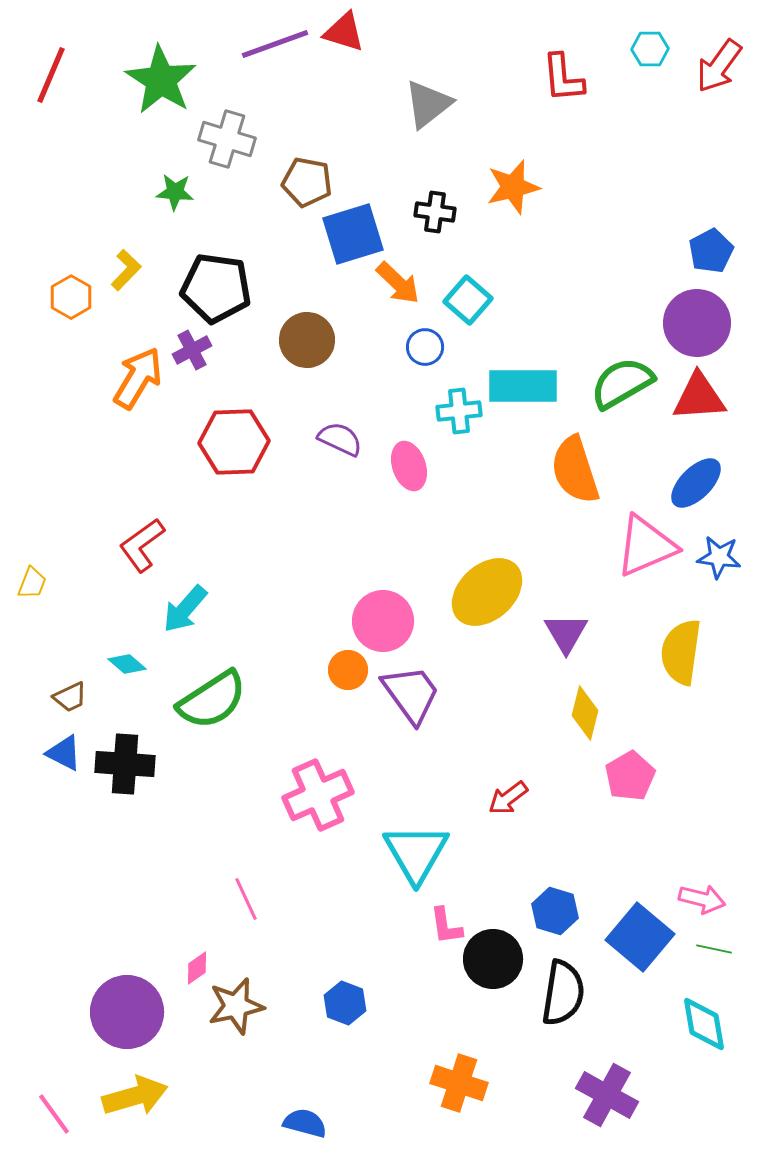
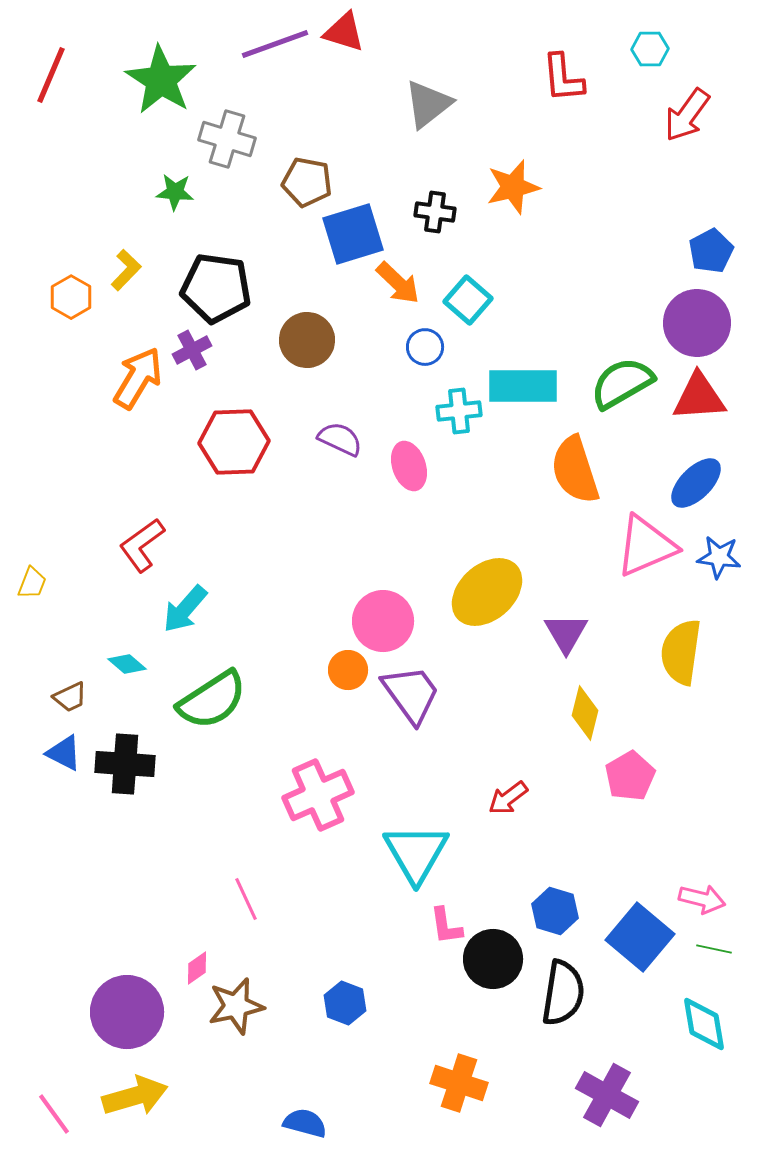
red arrow at (719, 66): moved 32 px left, 49 px down
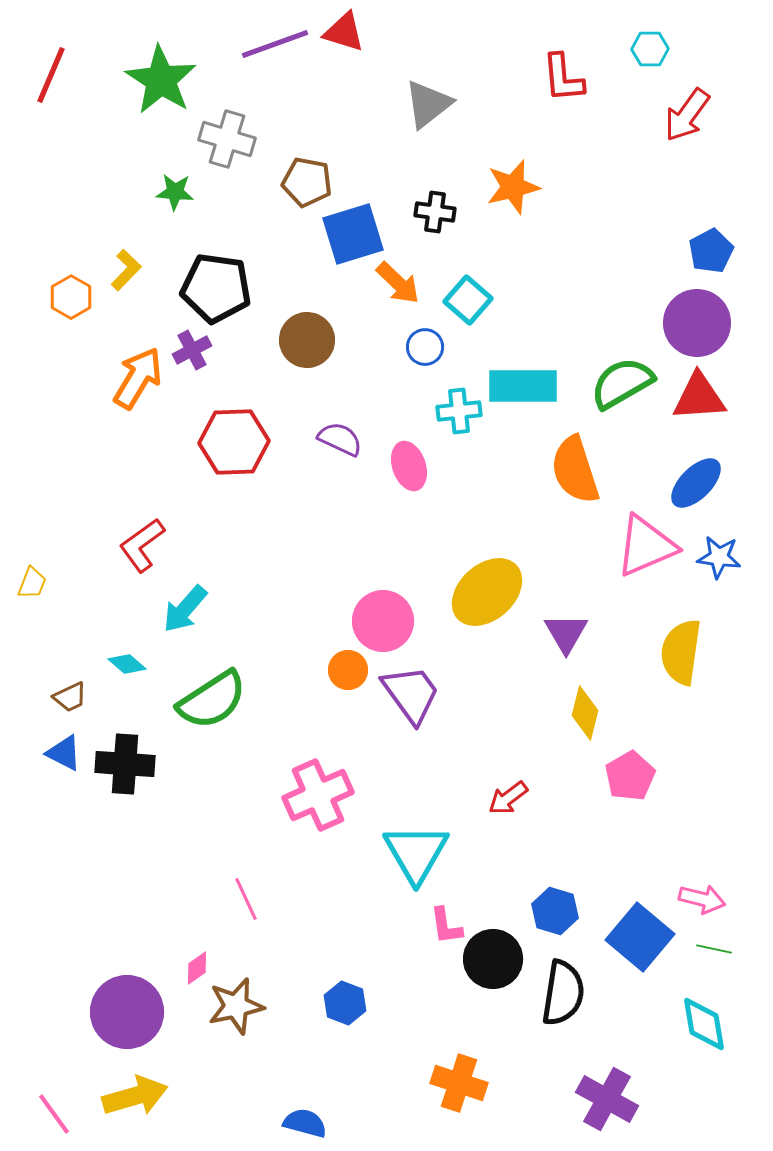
purple cross at (607, 1095): moved 4 px down
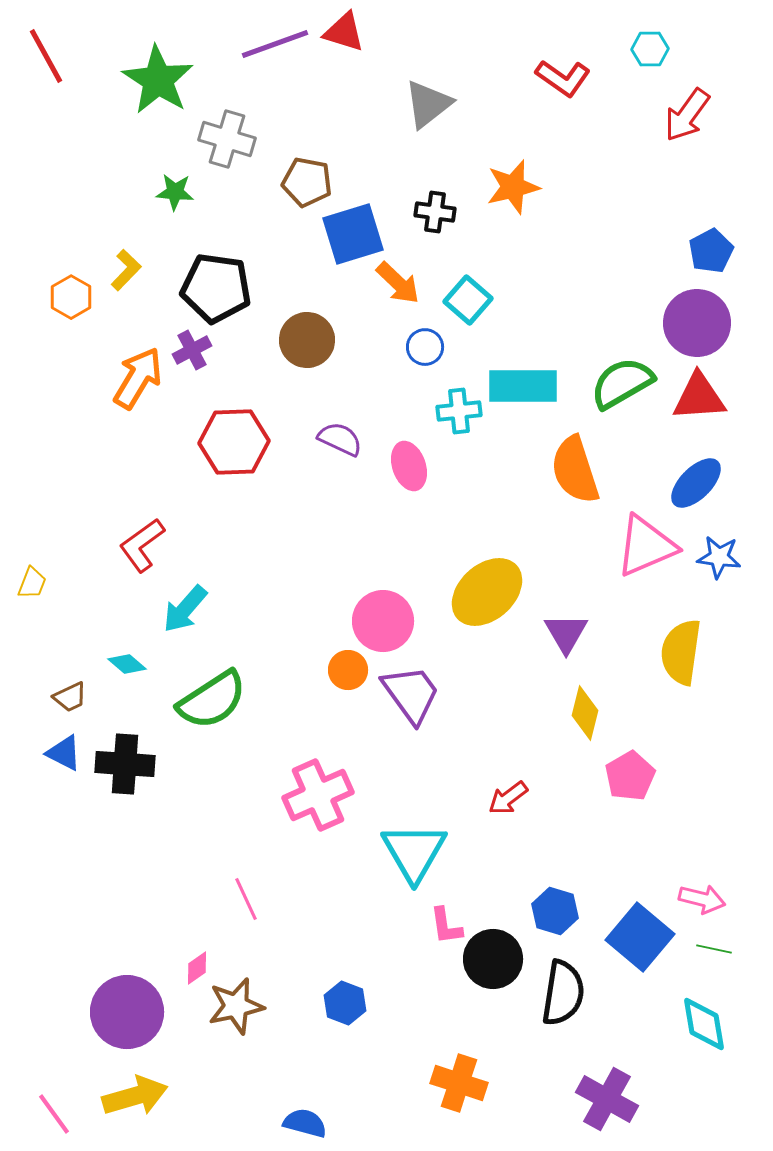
red line at (51, 75): moved 5 px left, 19 px up; rotated 52 degrees counterclockwise
red L-shape at (563, 78): rotated 50 degrees counterclockwise
green star at (161, 80): moved 3 px left
cyan triangle at (416, 853): moved 2 px left, 1 px up
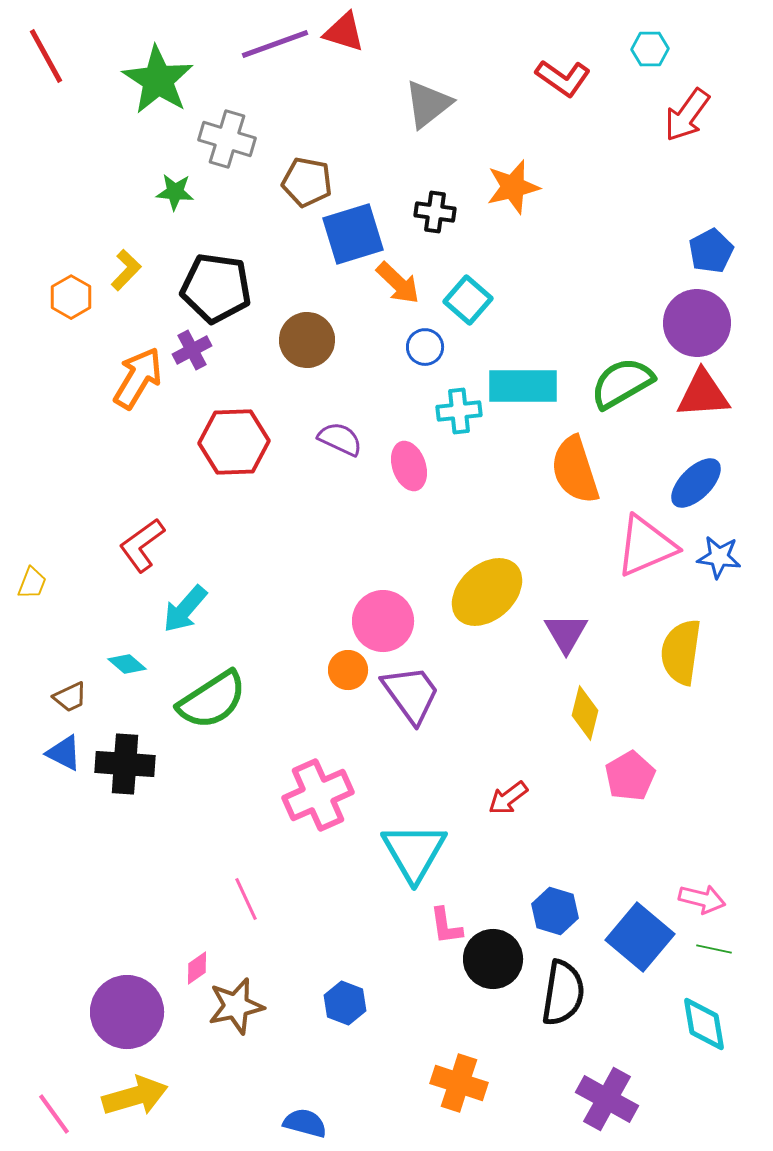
red triangle at (699, 397): moved 4 px right, 3 px up
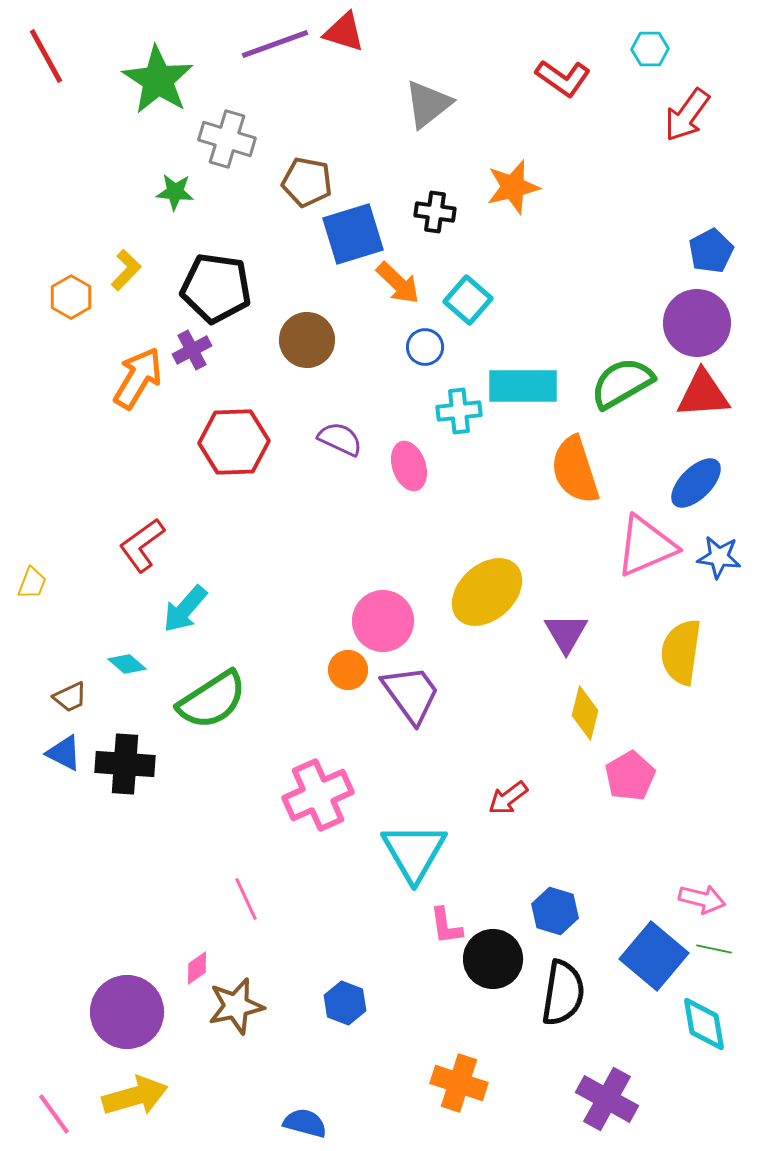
blue square at (640, 937): moved 14 px right, 19 px down
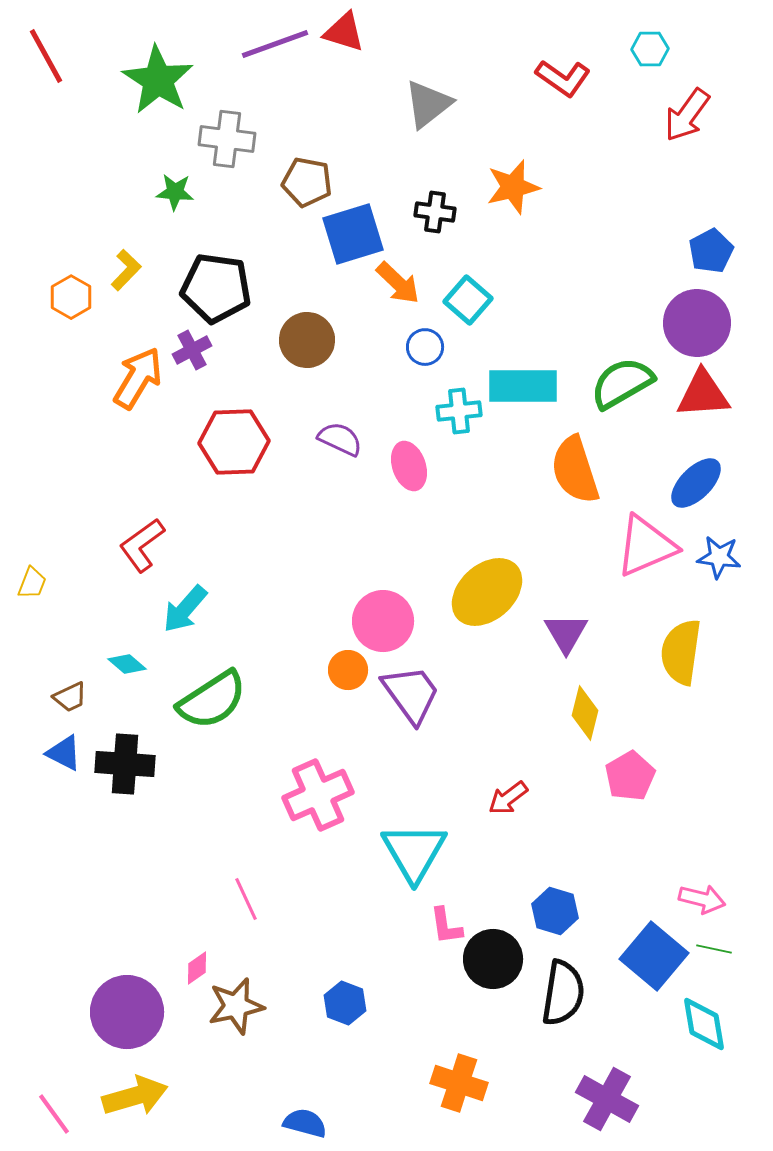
gray cross at (227, 139): rotated 10 degrees counterclockwise
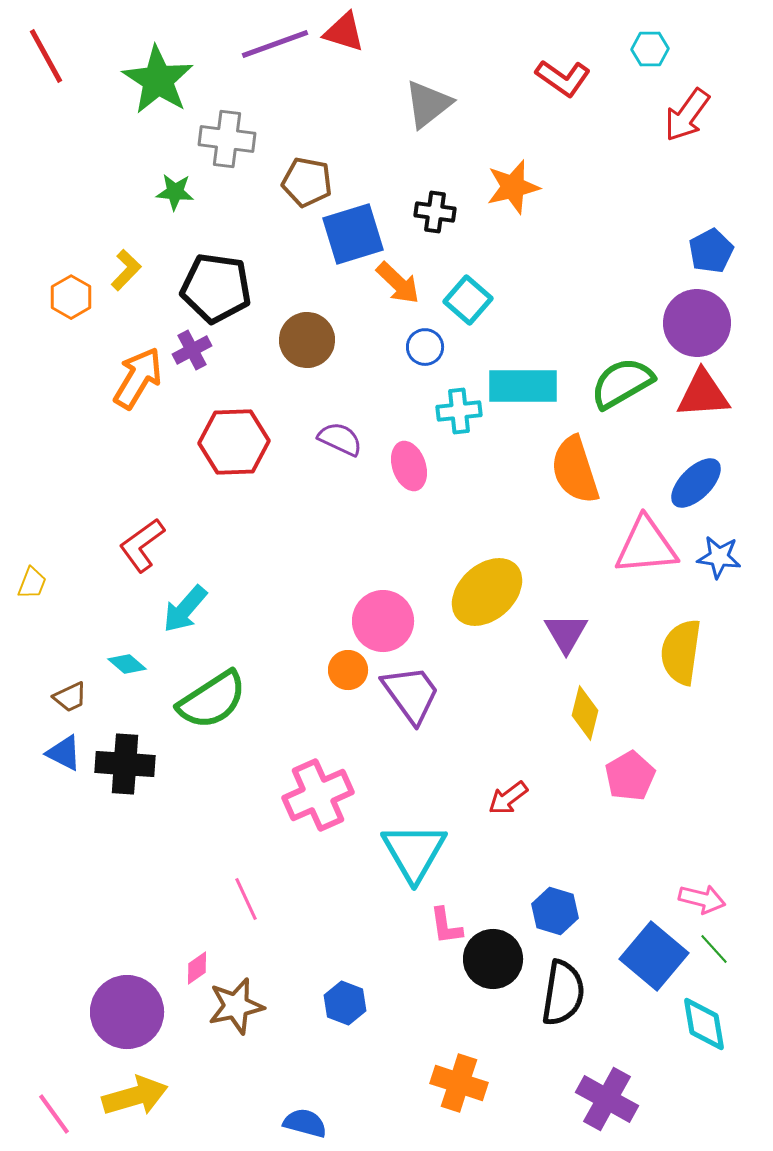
pink triangle at (646, 546): rotated 18 degrees clockwise
green line at (714, 949): rotated 36 degrees clockwise
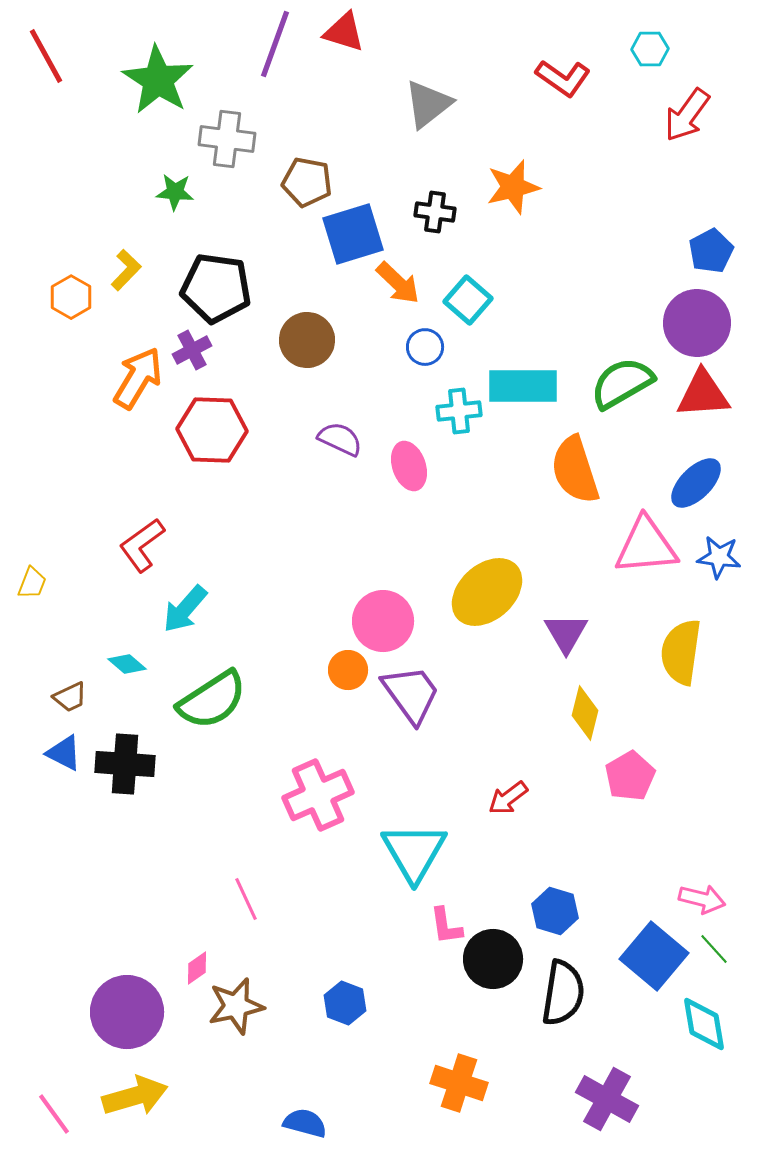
purple line at (275, 44): rotated 50 degrees counterclockwise
red hexagon at (234, 442): moved 22 px left, 12 px up; rotated 4 degrees clockwise
